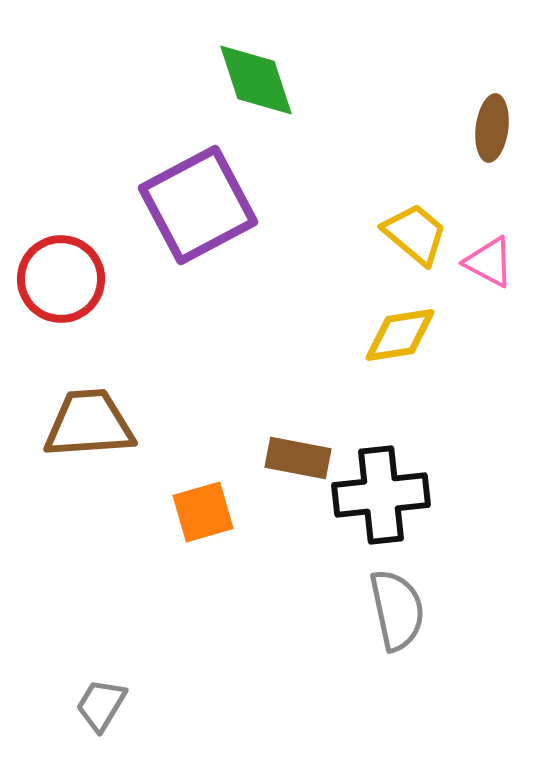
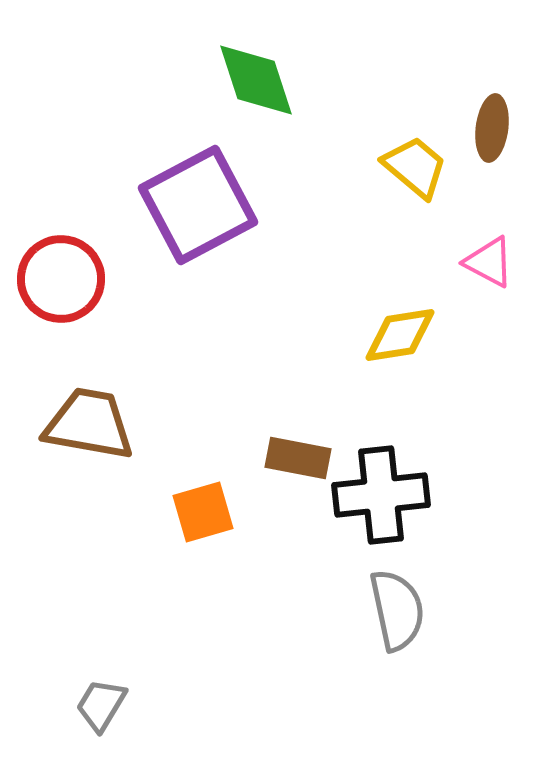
yellow trapezoid: moved 67 px up
brown trapezoid: rotated 14 degrees clockwise
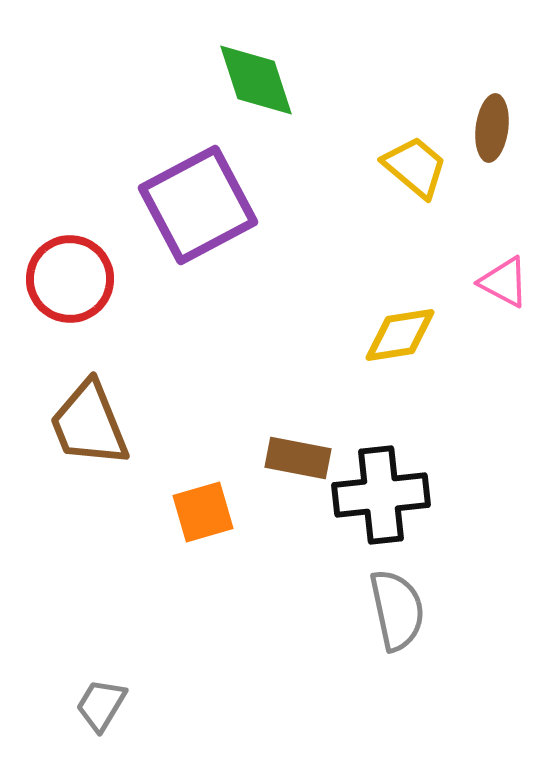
pink triangle: moved 15 px right, 20 px down
red circle: moved 9 px right
brown trapezoid: rotated 122 degrees counterclockwise
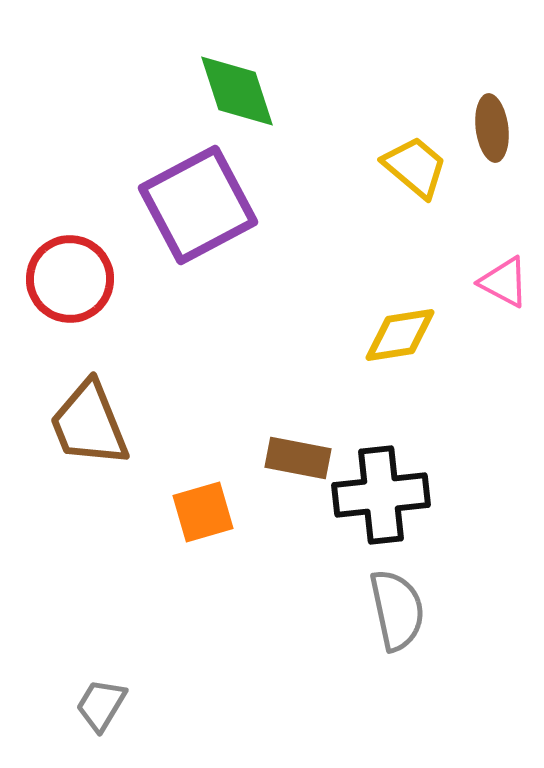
green diamond: moved 19 px left, 11 px down
brown ellipse: rotated 14 degrees counterclockwise
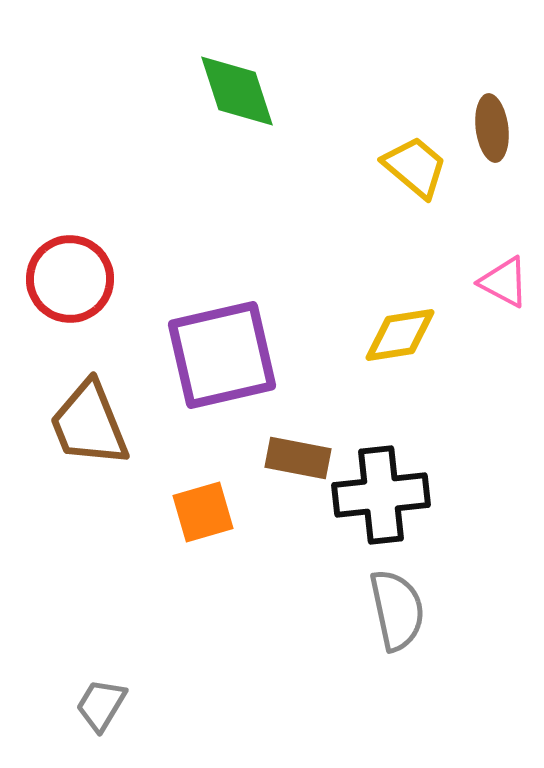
purple square: moved 24 px right, 150 px down; rotated 15 degrees clockwise
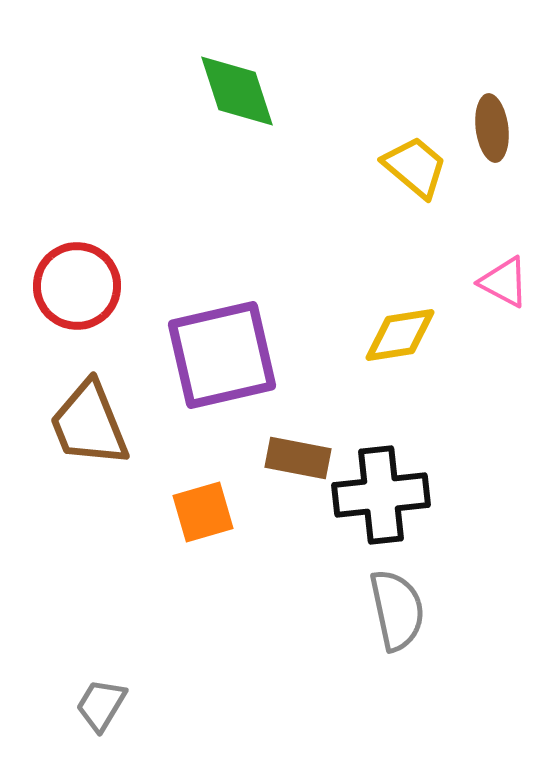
red circle: moved 7 px right, 7 px down
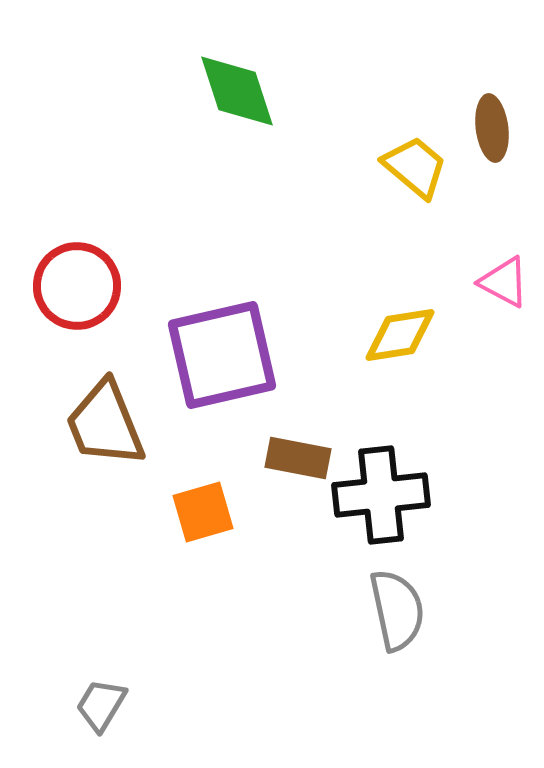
brown trapezoid: moved 16 px right
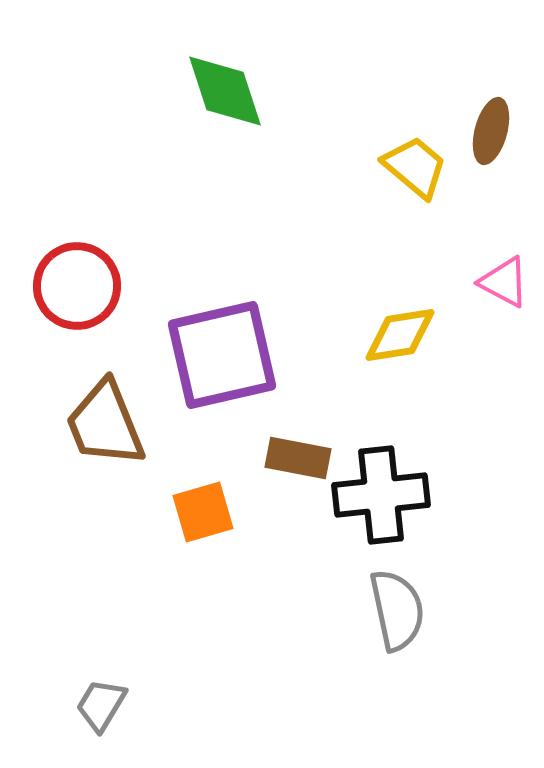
green diamond: moved 12 px left
brown ellipse: moved 1 px left, 3 px down; rotated 22 degrees clockwise
